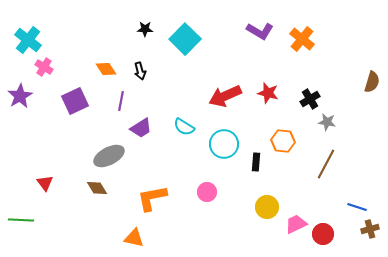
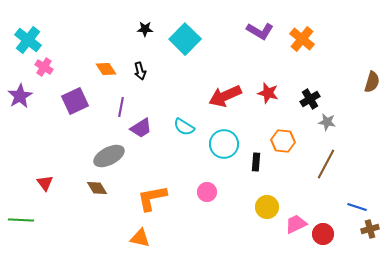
purple line: moved 6 px down
orange triangle: moved 6 px right
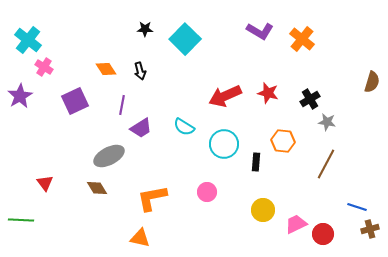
purple line: moved 1 px right, 2 px up
yellow circle: moved 4 px left, 3 px down
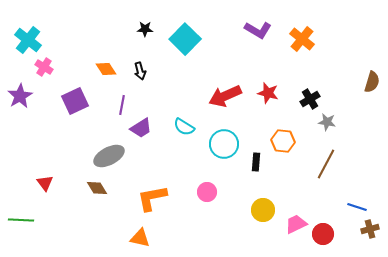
purple L-shape: moved 2 px left, 1 px up
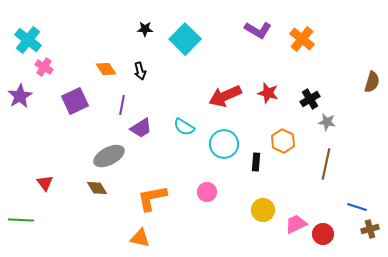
orange hexagon: rotated 20 degrees clockwise
brown line: rotated 16 degrees counterclockwise
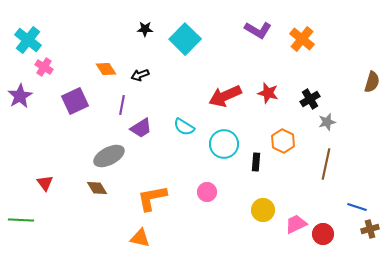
black arrow: moved 4 px down; rotated 84 degrees clockwise
gray star: rotated 24 degrees counterclockwise
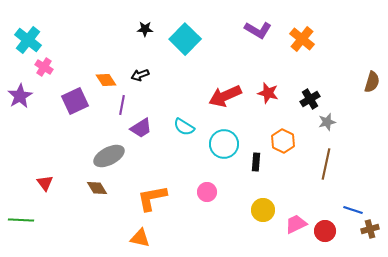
orange diamond: moved 11 px down
blue line: moved 4 px left, 3 px down
red circle: moved 2 px right, 3 px up
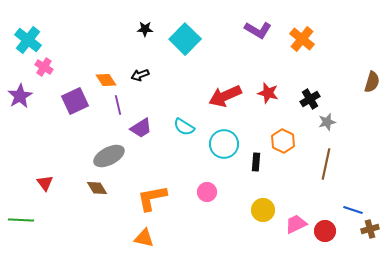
purple line: moved 4 px left; rotated 24 degrees counterclockwise
orange triangle: moved 4 px right
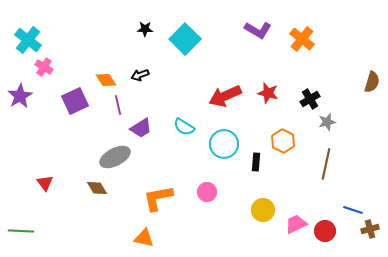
gray ellipse: moved 6 px right, 1 px down
orange L-shape: moved 6 px right
green line: moved 11 px down
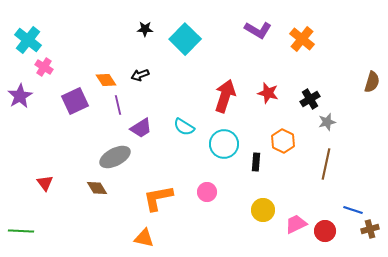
red arrow: rotated 132 degrees clockwise
